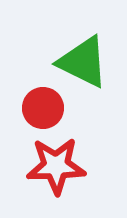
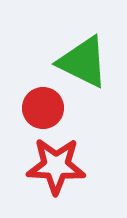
red star: rotated 4 degrees clockwise
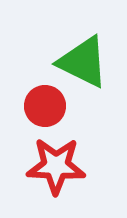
red circle: moved 2 px right, 2 px up
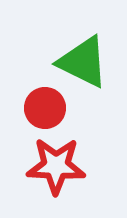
red circle: moved 2 px down
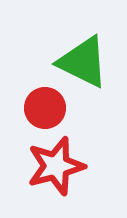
red star: rotated 18 degrees counterclockwise
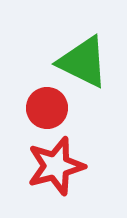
red circle: moved 2 px right
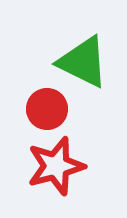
red circle: moved 1 px down
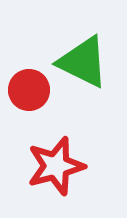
red circle: moved 18 px left, 19 px up
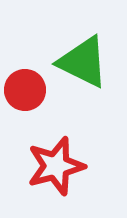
red circle: moved 4 px left
